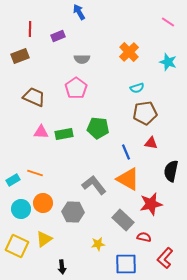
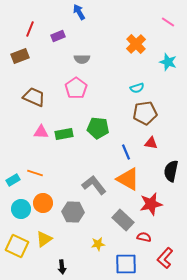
red line: rotated 21 degrees clockwise
orange cross: moved 7 px right, 8 px up
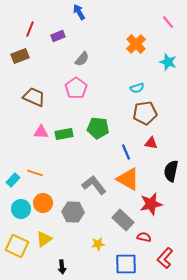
pink line: rotated 16 degrees clockwise
gray semicircle: rotated 49 degrees counterclockwise
cyan rectangle: rotated 16 degrees counterclockwise
